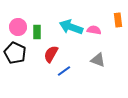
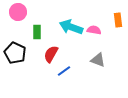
pink circle: moved 15 px up
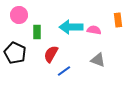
pink circle: moved 1 px right, 3 px down
cyan arrow: rotated 20 degrees counterclockwise
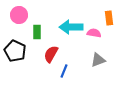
orange rectangle: moved 9 px left, 2 px up
pink semicircle: moved 3 px down
black pentagon: moved 2 px up
gray triangle: rotated 42 degrees counterclockwise
blue line: rotated 32 degrees counterclockwise
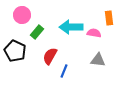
pink circle: moved 3 px right
green rectangle: rotated 40 degrees clockwise
red semicircle: moved 1 px left, 2 px down
gray triangle: rotated 28 degrees clockwise
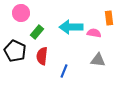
pink circle: moved 1 px left, 2 px up
red semicircle: moved 8 px left; rotated 24 degrees counterclockwise
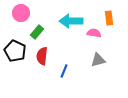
cyan arrow: moved 6 px up
gray triangle: rotated 21 degrees counterclockwise
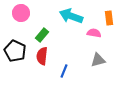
cyan arrow: moved 5 px up; rotated 20 degrees clockwise
green rectangle: moved 5 px right, 3 px down
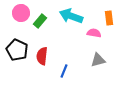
green rectangle: moved 2 px left, 14 px up
black pentagon: moved 2 px right, 1 px up
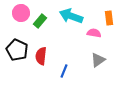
red semicircle: moved 1 px left
gray triangle: rotated 21 degrees counterclockwise
